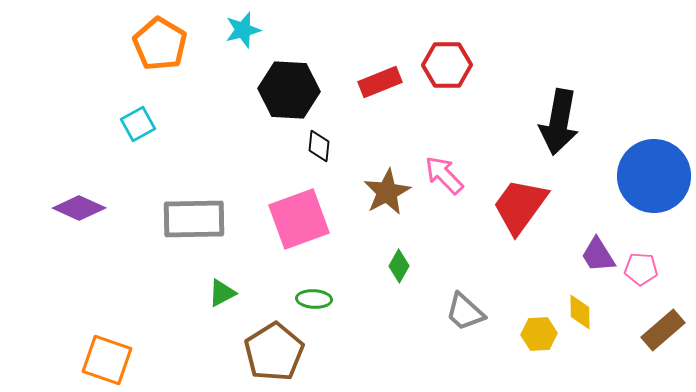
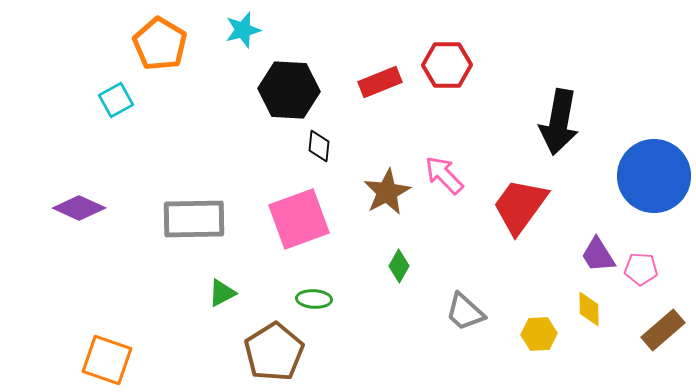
cyan square: moved 22 px left, 24 px up
yellow diamond: moved 9 px right, 3 px up
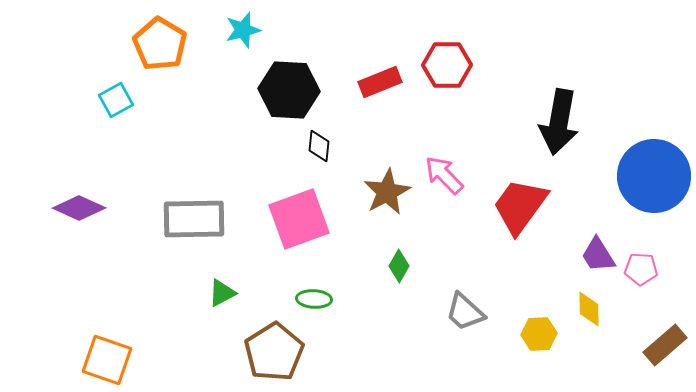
brown rectangle: moved 2 px right, 15 px down
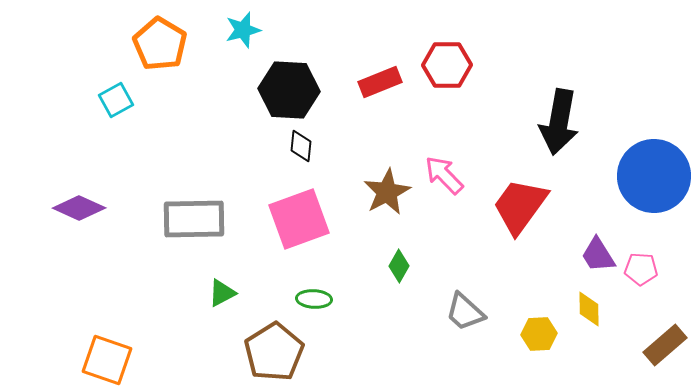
black diamond: moved 18 px left
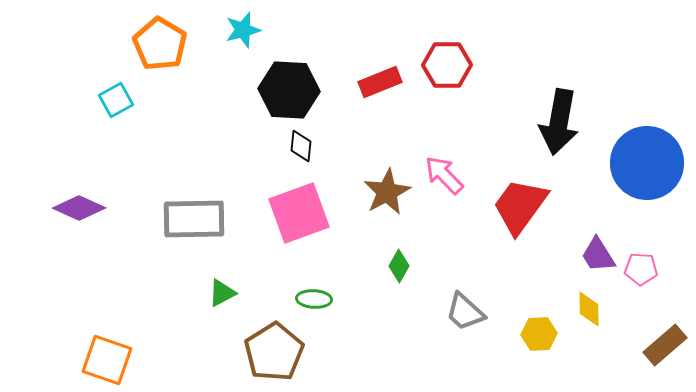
blue circle: moved 7 px left, 13 px up
pink square: moved 6 px up
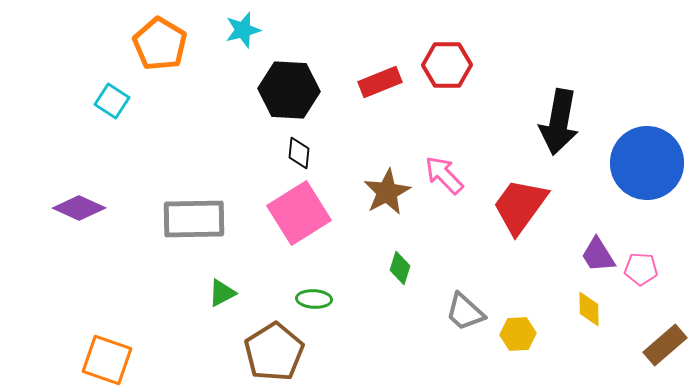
cyan square: moved 4 px left, 1 px down; rotated 28 degrees counterclockwise
black diamond: moved 2 px left, 7 px down
pink square: rotated 12 degrees counterclockwise
green diamond: moved 1 px right, 2 px down; rotated 12 degrees counterclockwise
yellow hexagon: moved 21 px left
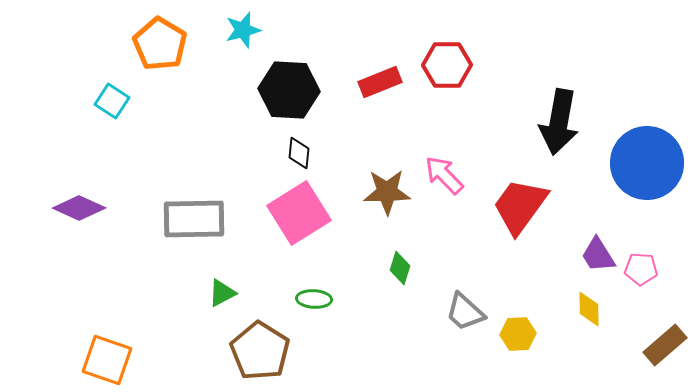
brown star: rotated 27 degrees clockwise
brown pentagon: moved 14 px left, 1 px up; rotated 8 degrees counterclockwise
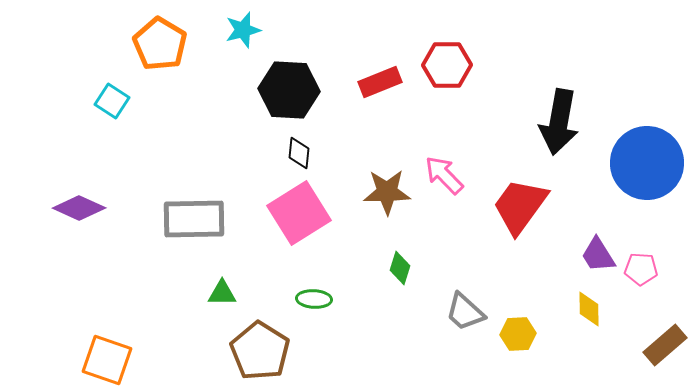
green triangle: rotated 28 degrees clockwise
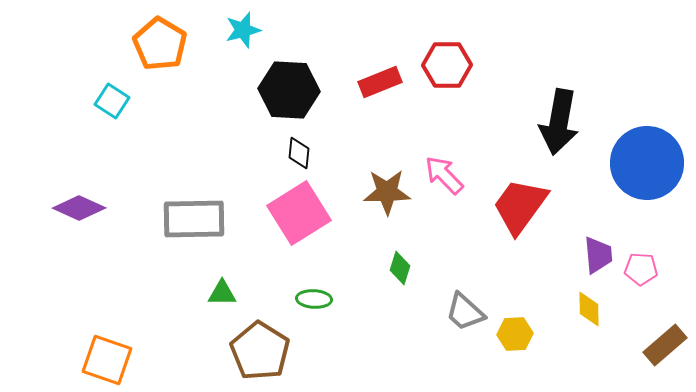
purple trapezoid: rotated 153 degrees counterclockwise
yellow hexagon: moved 3 px left
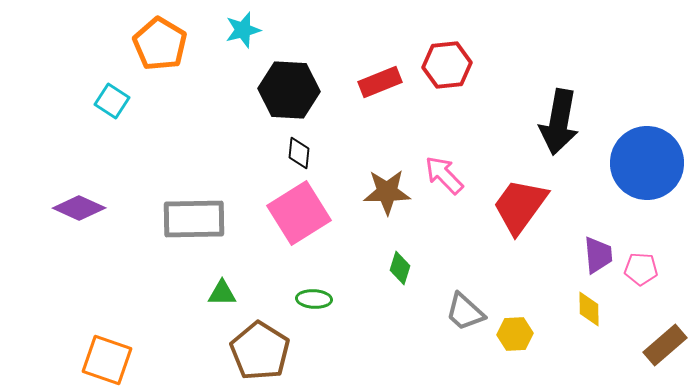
red hexagon: rotated 6 degrees counterclockwise
